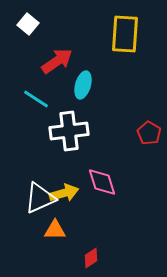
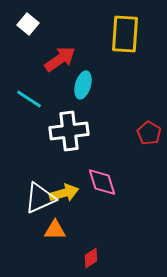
red arrow: moved 3 px right, 2 px up
cyan line: moved 7 px left
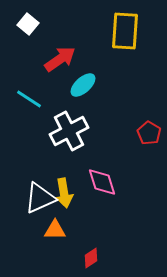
yellow rectangle: moved 3 px up
cyan ellipse: rotated 32 degrees clockwise
white cross: rotated 21 degrees counterclockwise
yellow arrow: rotated 96 degrees clockwise
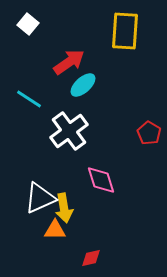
red arrow: moved 9 px right, 3 px down
white cross: rotated 9 degrees counterclockwise
pink diamond: moved 1 px left, 2 px up
yellow arrow: moved 15 px down
red diamond: rotated 20 degrees clockwise
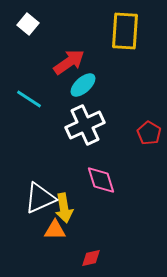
white cross: moved 16 px right, 6 px up; rotated 12 degrees clockwise
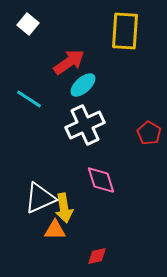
red diamond: moved 6 px right, 2 px up
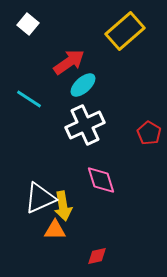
yellow rectangle: rotated 45 degrees clockwise
yellow arrow: moved 1 px left, 2 px up
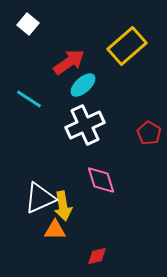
yellow rectangle: moved 2 px right, 15 px down
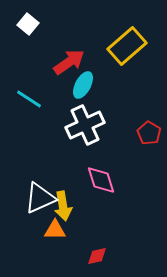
cyan ellipse: rotated 20 degrees counterclockwise
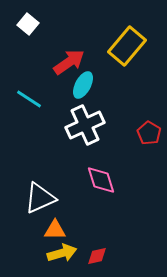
yellow rectangle: rotated 9 degrees counterclockwise
yellow arrow: moved 1 px left, 47 px down; rotated 96 degrees counterclockwise
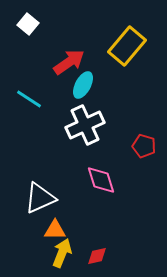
red pentagon: moved 5 px left, 13 px down; rotated 15 degrees counterclockwise
yellow arrow: rotated 52 degrees counterclockwise
